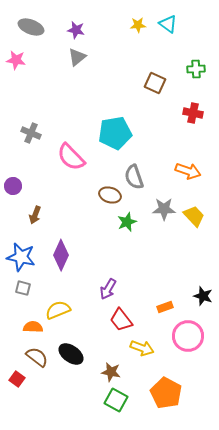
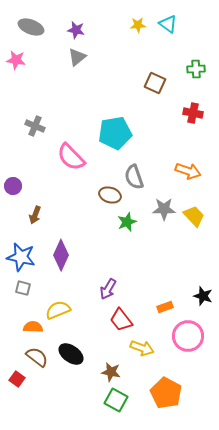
gray cross: moved 4 px right, 7 px up
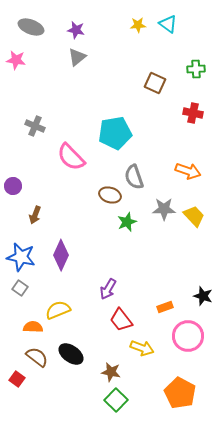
gray square: moved 3 px left; rotated 21 degrees clockwise
orange pentagon: moved 14 px right
green square: rotated 15 degrees clockwise
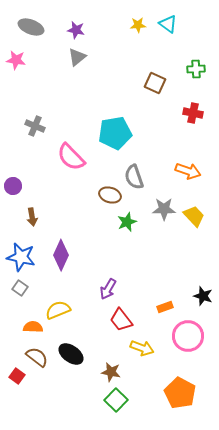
brown arrow: moved 3 px left, 2 px down; rotated 30 degrees counterclockwise
red square: moved 3 px up
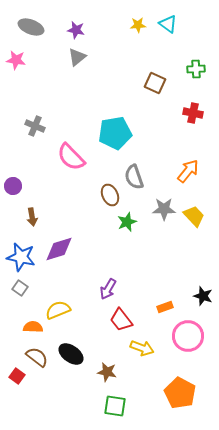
orange arrow: rotated 70 degrees counterclockwise
brown ellipse: rotated 50 degrees clockwise
purple diamond: moved 2 px left, 6 px up; rotated 48 degrees clockwise
brown star: moved 4 px left
green square: moved 1 px left, 6 px down; rotated 35 degrees counterclockwise
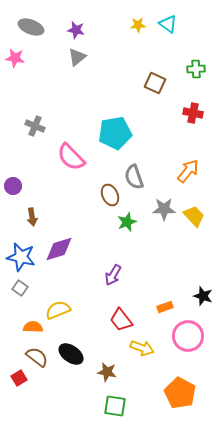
pink star: moved 1 px left, 2 px up
purple arrow: moved 5 px right, 14 px up
red square: moved 2 px right, 2 px down; rotated 21 degrees clockwise
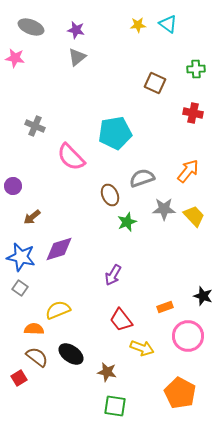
gray semicircle: moved 8 px right, 1 px down; rotated 90 degrees clockwise
brown arrow: rotated 60 degrees clockwise
orange semicircle: moved 1 px right, 2 px down
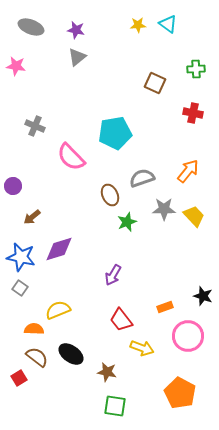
pink star: moved 1 px right, 8 px down
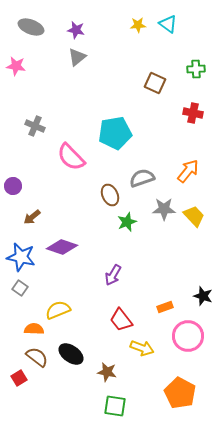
purple diamond: moved 3 px right, 2 px up; rotated 36 degrees clockwise
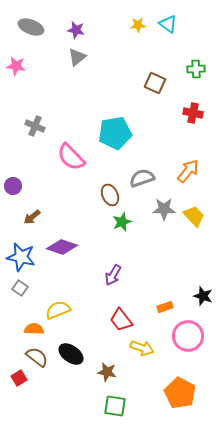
green star: moved 5 px left
